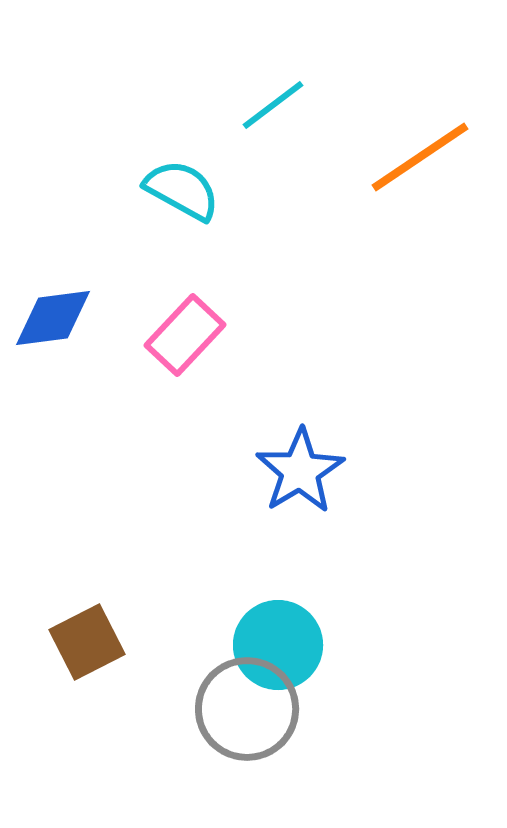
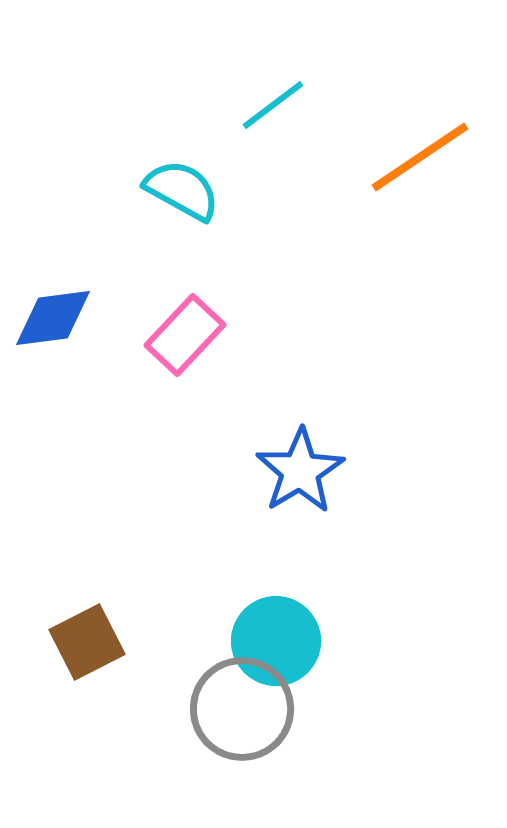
cyan circle: moved 2 px left, 4 px up
gray circle: moved 5 px left
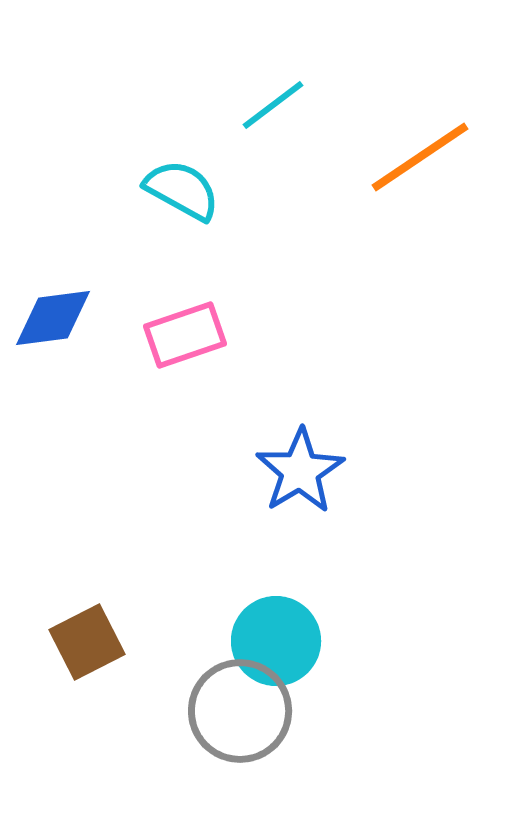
pink rectangle: rotated 28 degrees clockwise
gray circle: moved 2 px left, 2 px down
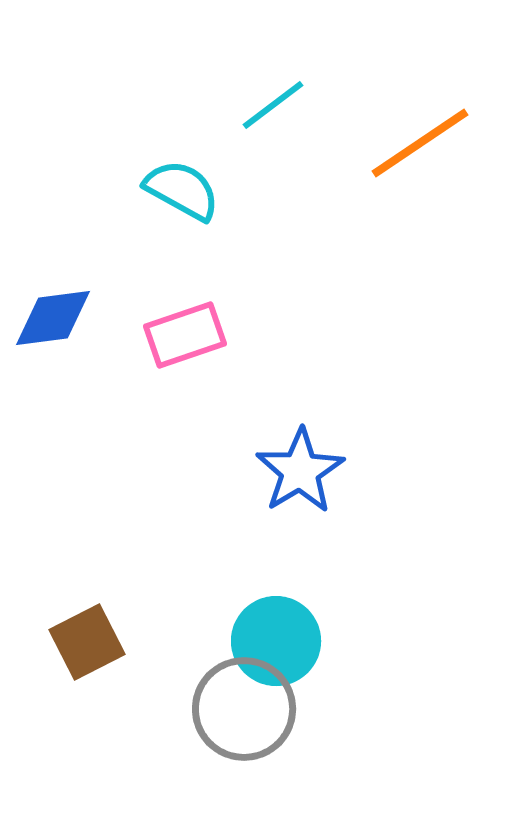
orange line: moved 14 px up
gray circle: moved 4 px right, 2 px up
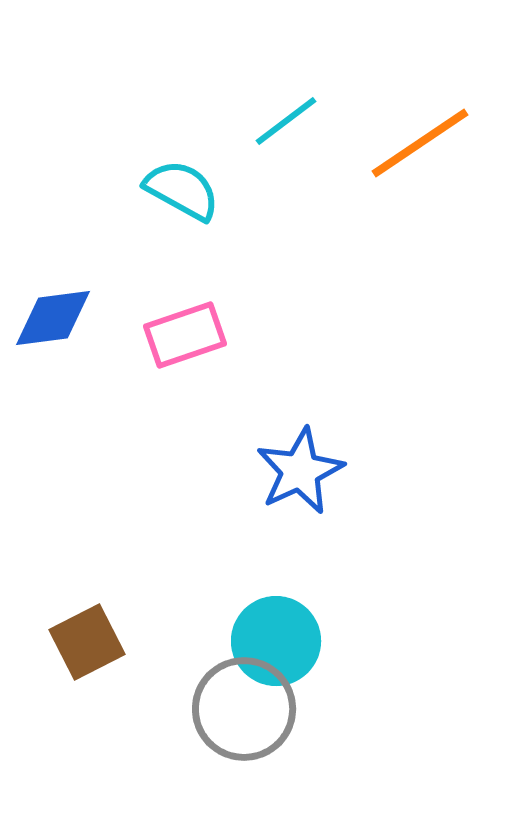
cyan line: moved 13 px right, 16 px down
blue star: rotated 6 degrees clockwise
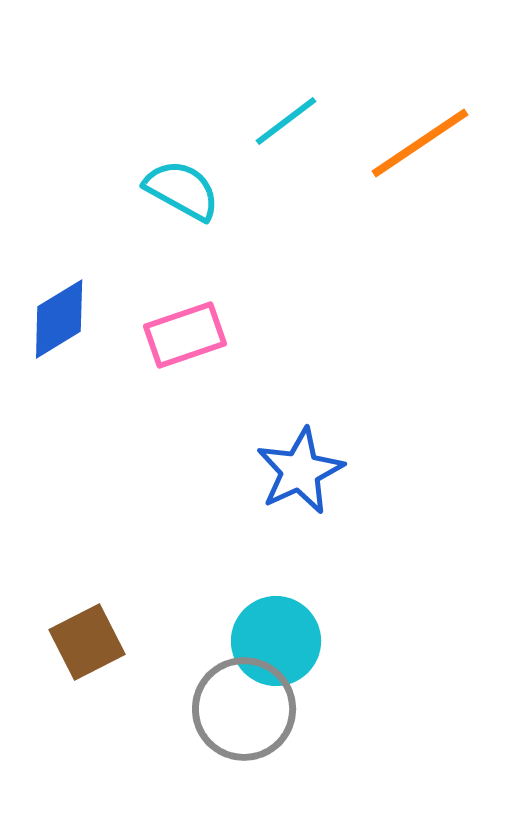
blue diamond: moved 6 px right, 1 px down; rotated 24 degrees counterclockwise
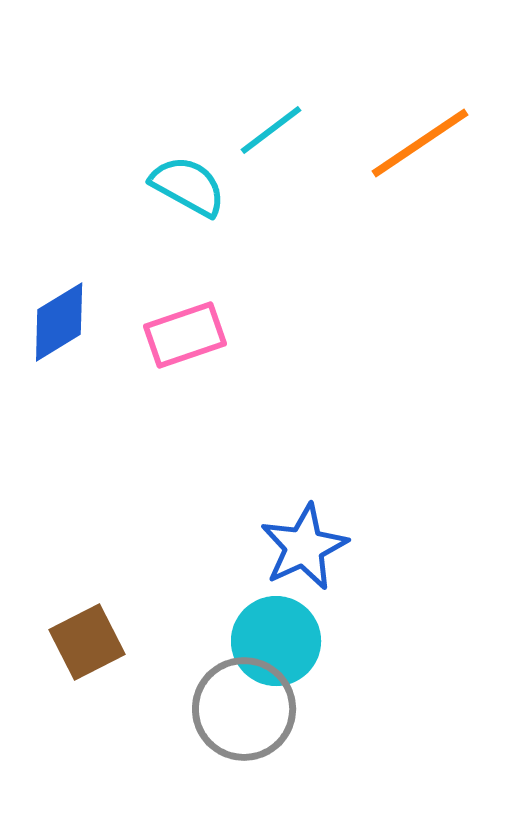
cyan line: moved 15 px left, 9 px down
cyan semicircle: moved 6 px right, 4 px up
blue diamond: moved 3 px down
blue star: moved 4 px right, 76 px down
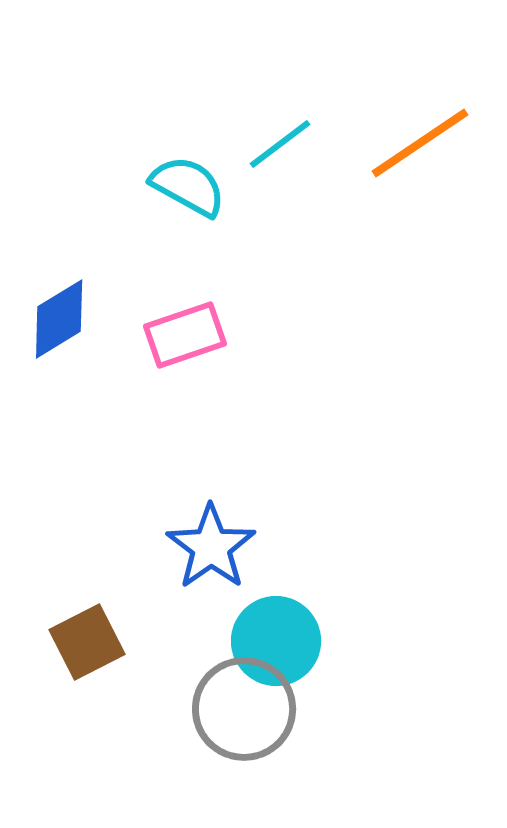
cyan line: moved 9 px right, 14 px down
blue diamond: moved 3 px up
blue star: moved 93 px left; rotated 10 degrees counterclockwise
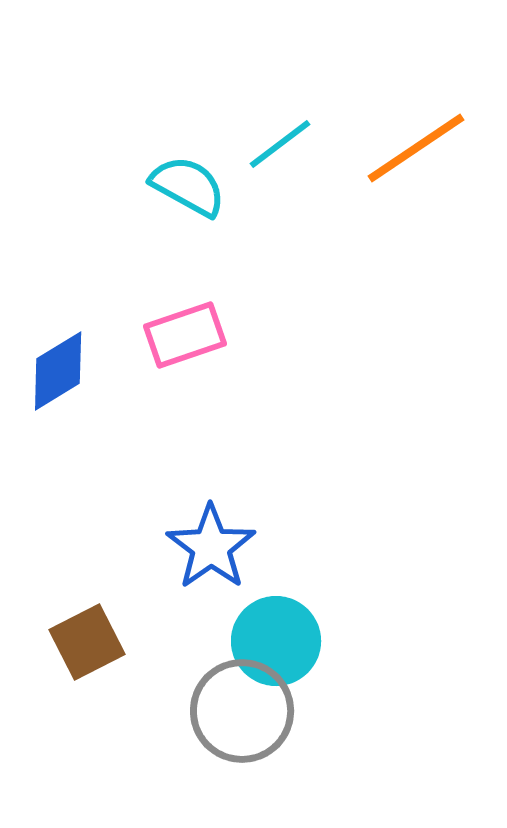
orange line: moved 4 px left, 5 px down
blue diamond: moved 1 px left, 52 px down
gray circle: moved 2 px left, 2 px down
